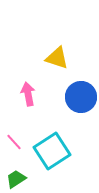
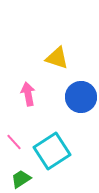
green trapezoid: moved 5 px right
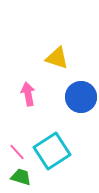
pink line: moved 3 px right, 10 px down
green trapezoid: moved 2 px up; rotated 50 degrees clockwise
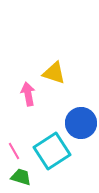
yellow triangle: moved 3 px left, 15 px down
blue circle: moved 26 px down
pink line: moved 3 px left, 1 px up; rotated 12 degrees clockwise
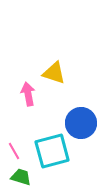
cyan square: rotated 18 degrees clockwise
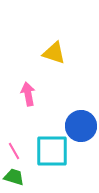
yellow triangle: moved 20 px up
blue circle: moved 3 px down
cyan square: rotated 15 degrees clockwise
green trapezoid: moved 7 px left
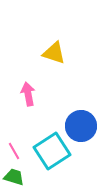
cyan square: rotated 33 degrees counterclockwise
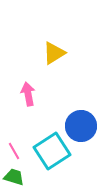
yellow triangle: rotated 50 degrees counterclockwise
